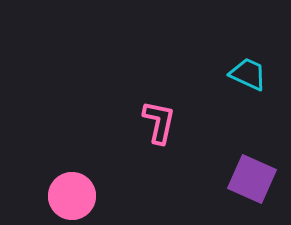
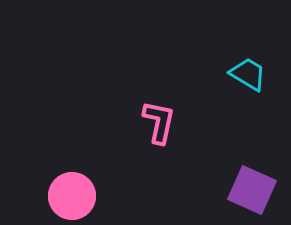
cyan trapezoid: rotated 6 degrees clockwise
purple square: moved 11 px down
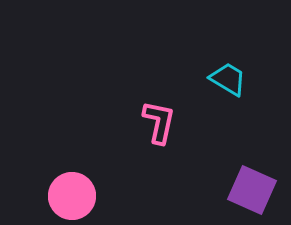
cyan trapezoid: moved 20 px left, 5 px down
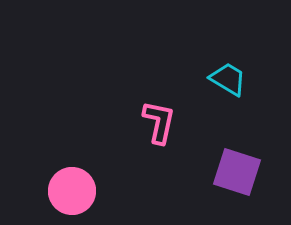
purple square: moved 15 px left, 18 px up; rotated 6 degrees counterclockwise
pink circle: moved 5 px up
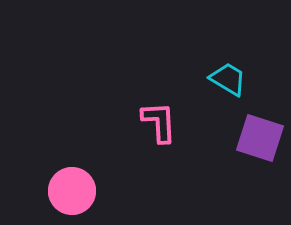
pink L-shape: rotated 15 degrees counterclockwise
purple square: moved 23 px right, 34 px up
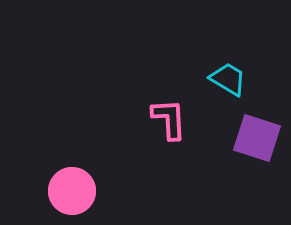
pink L-shape: moved 10 px right, 3 px up
purple square: moved 3 px left
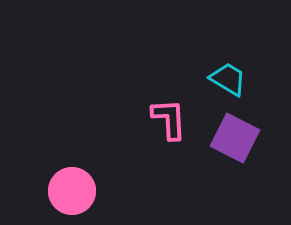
purple square: moved 22 px left; rotated 9 degrees clockwise
